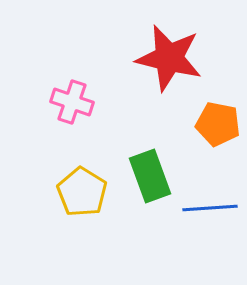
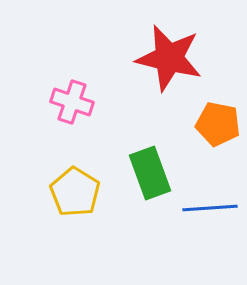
green rectangle: moved 3 px up
yellow pentagon: moved 7 px left
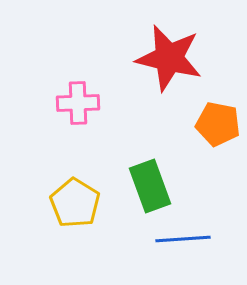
pink cross: moved 6 px right, 1 px down; rotated 21 degrees counterclockwise
green rectangle: moved 13 px down
yellow pentagon: moved 11 px down
blue line: moved 27 px left, 31 px down
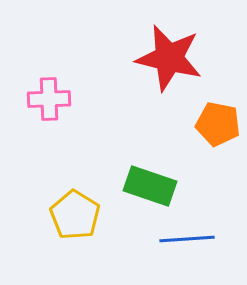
pink cross: moved 29 px left, 4 px up
green rectangle: rotated 51 degrees counterclockwise
yellow pentagon: moved 12 px down
blue line: moved 4 px right
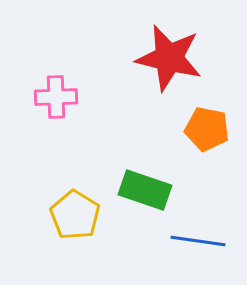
pink cross: moved 7 px right, 2 px up
orange pentagon: moved 11 px left, 5 px down
green rectangle: moved 5 px left, 4 px down
blue line: moved 11 px right, 2 px down; rotated 12 degrees clockwise
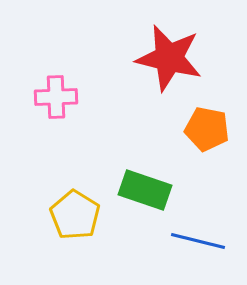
blue line: rotated 6 degrees clockwise
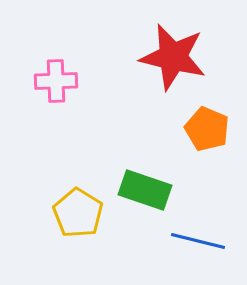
red star: moved 4 px right, 1 px up
pink cross: moved 16 px up
orange pentagon: rotated 12 degrees clockwise
yellow pentagon: moved 3 px right, 2 px up
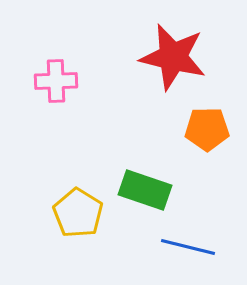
orange pentagon: rotated 24 degrees counterclockwise
blue line: moved 10 px left, 6 px down
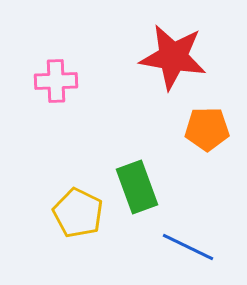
red star: rotated 4 degrees counterclockwise
green rectangle: moved 8 px left, 3 px up; rotated 51 degrees clockwise
yellow pentagon: rotated 6 degrees counterclockwise
blue line: rotated 12 degrees clockwise
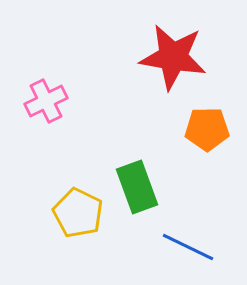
pink cross: moved 10 px left, 20 px down; rotated 24 degrees counterclockwise
